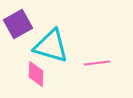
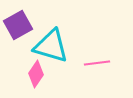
purple square: moved 1 px down
pink diamond: rotated 32 degrees clockwise
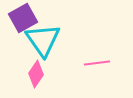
purple square: moved 5 px right, 7 px up
cyan triangle: moved 8 px left, 6 px up; rotated 39 degrees clockwise
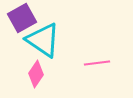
purple square: moved 1 px left
cyan triangle: rotated 21 degrees counterclockwise
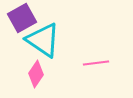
pink line: moved 1 px left
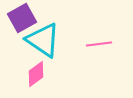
pink line: moved 3 px right, 19 px up
pink diamond: rotated 20 degrees clockwise
